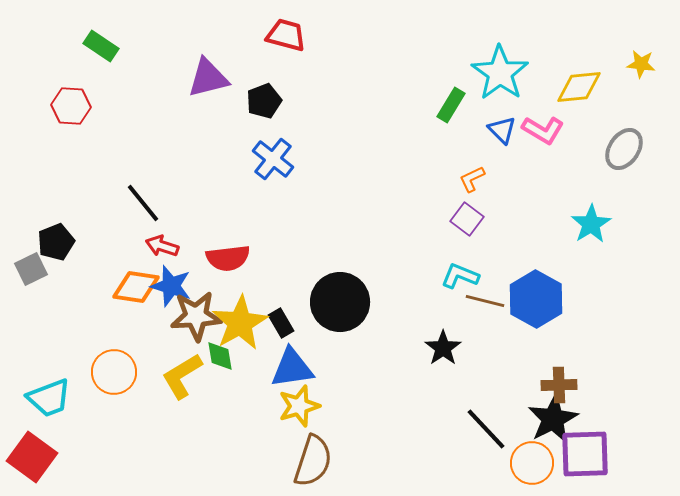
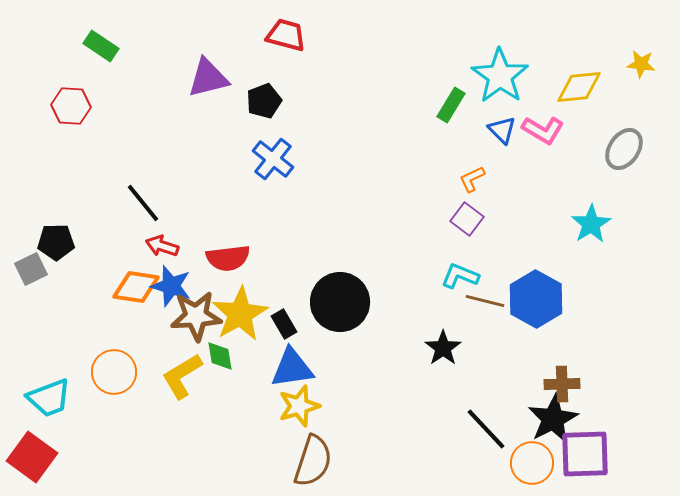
cyan star at (500, 73): moved 3 px down
black pentagon at (56, 242): rotated 21 degrees clockwise
yellow star at (240, 323): moved 9 px up
black rectangle at (281, 323): moved 3 px right, 1 px down
brown cross at (559, 385): moved 3 px right, 1 px up
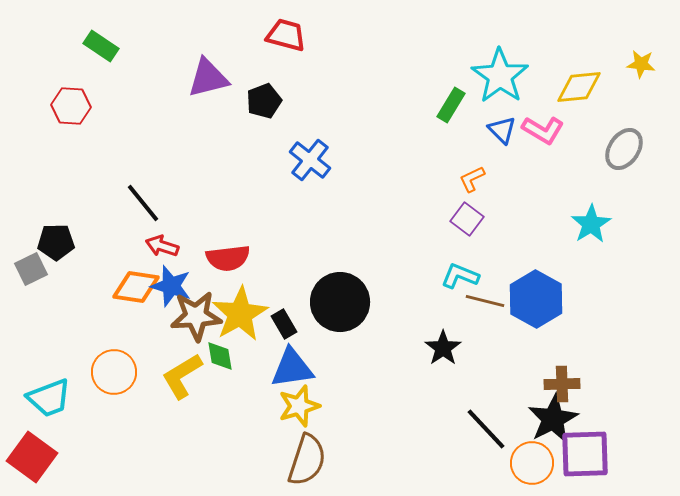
blue cross at (273, 159): moved 37 px right, 1 px down
brown semicircle at (313, 461): moved 6 px left, 1 px up
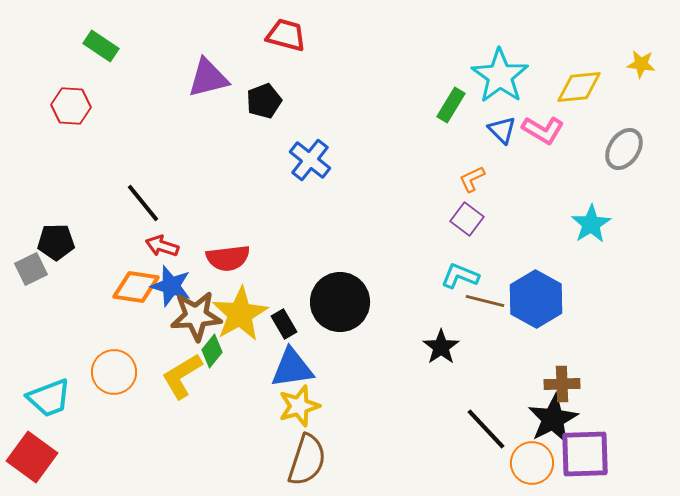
black star at (443, 348): moved 2 px left, 1 px up
green diamond at (220, 356): moved 8 px left, 5 px up; rotated 48 degrees clockwise
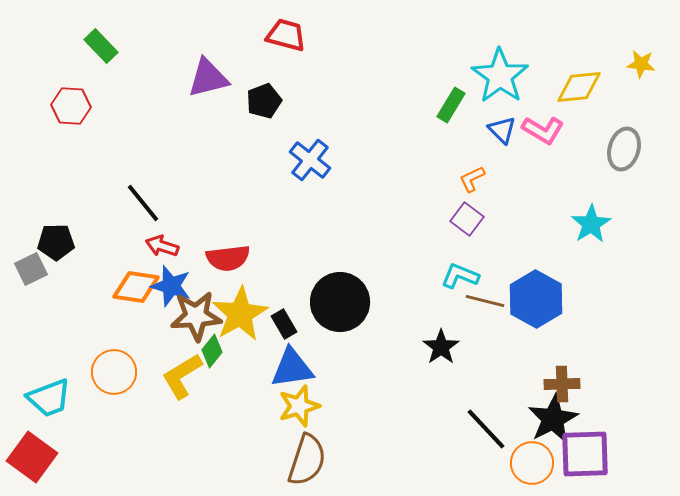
green rectangle at (101, 46): rotated 12 degrees clockwise
gray ellipse at (624, 149): rotated 18 degrees counterclockwise
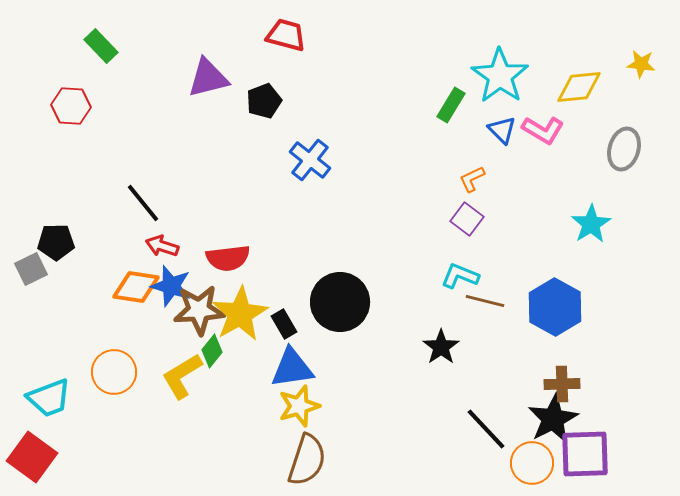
blue hexagon at (536, 299): moved 19 px right, 8 px down
brown star at (196, 316): moved 3 px right, 6 px up
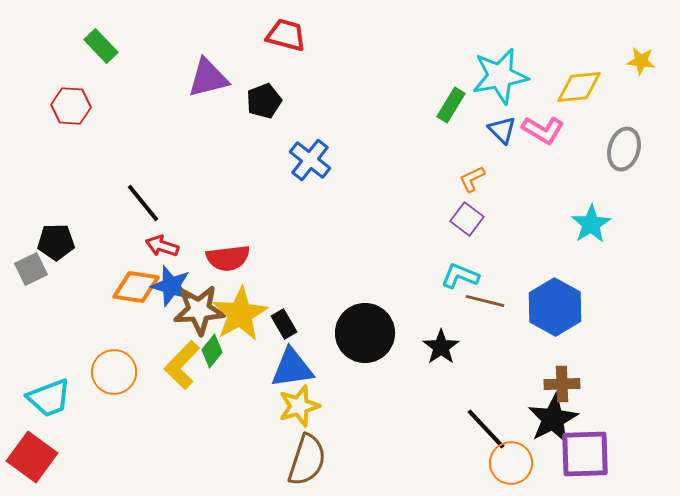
yellow star at (641, 64): moved 3 px up
cyan star at (500, 76): rotated 26 degrees clockwise
black circle at (340, 302): moved 25 px right, 31 px down
yellow L-shape at (182, 376): moved 11 px up; rotated 15 degrees counterclockwise
orange circle at (532, 463): moved 21 px left
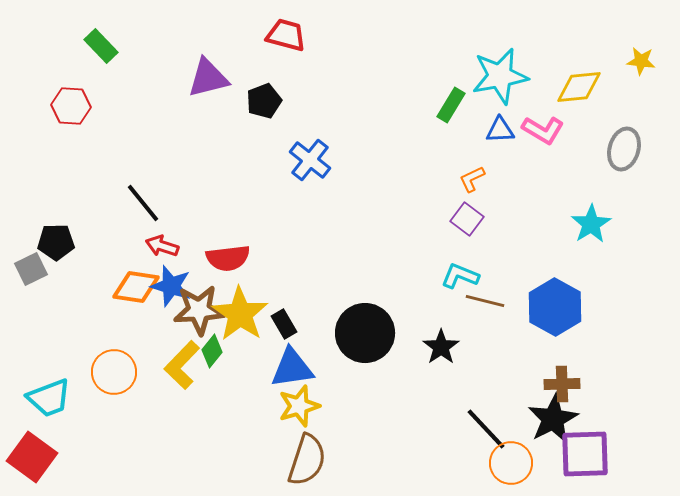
blue triangle at (502, 130): moved 2 px left; rotated 48 degrees counterclockwise
yellow star at (240, 314): rotated 8 degrees counterclockwise
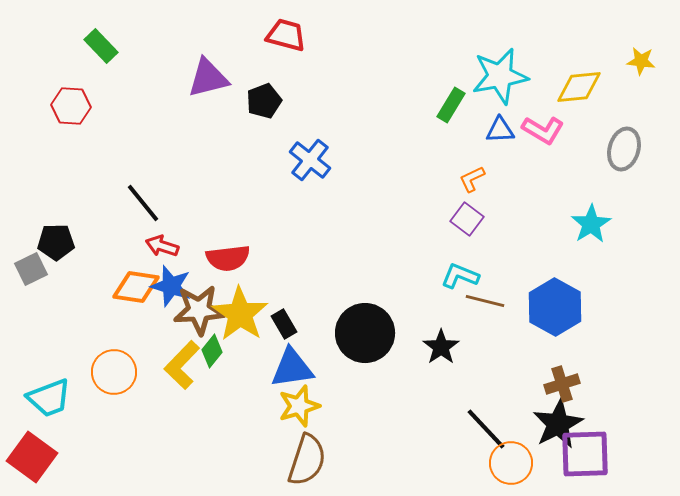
brown cross at (562, 384): rotated 16 degrees counterclockwise
black star at (553, 419): moved 5 px right, 5 px down
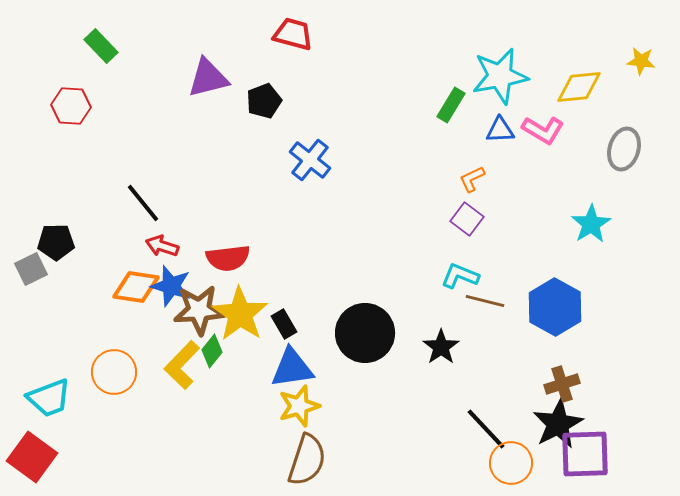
red trapezoid at (286, 35): moved 7 px right, 1 px up
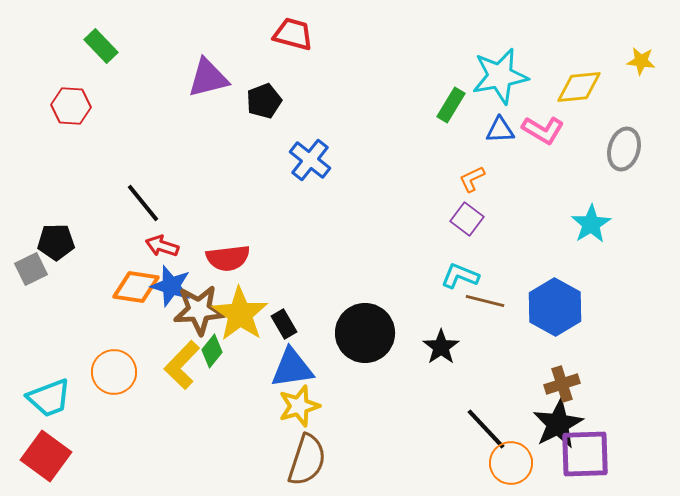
red square at (32, 457): moved 14 px right, 1 px up
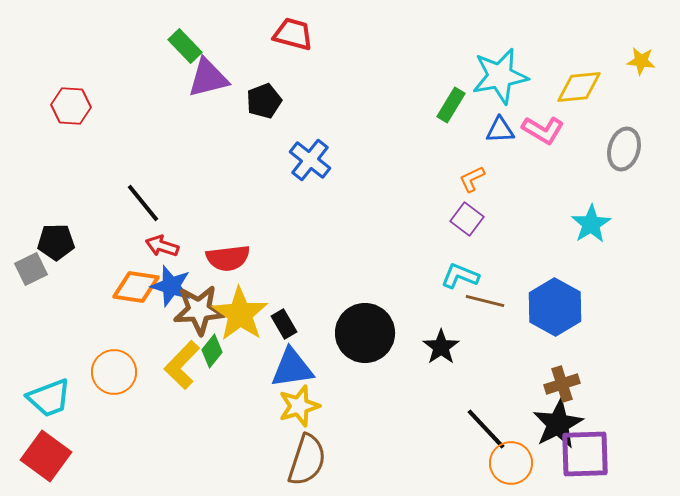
green rectangle at (101, 46): moved 84 px right
